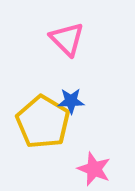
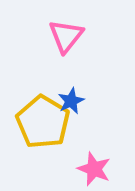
pink triangle: moved 1 px left, 3 px up; rotated 24 degrees clockwise
blue star: rotated 24 degrees counterclockwise
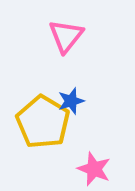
blue star: rotated 8 degrees clockwise
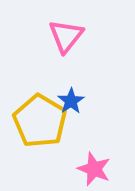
blue star: rotated 16 degrees counterclockwise
yellow pentagon: moved 3 px left, 1 px up
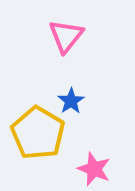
yellow pentagon: moved 2 px left, 12 px down
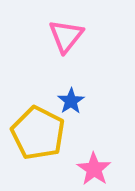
yellow pentagon: rotated 4 degrees counterclockwise
pink star: rotated 12 degrees clockwise
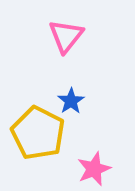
pink star: rotated 16 degrees clockwise
